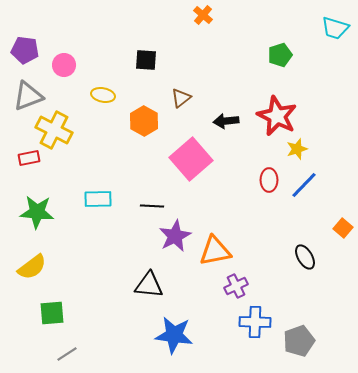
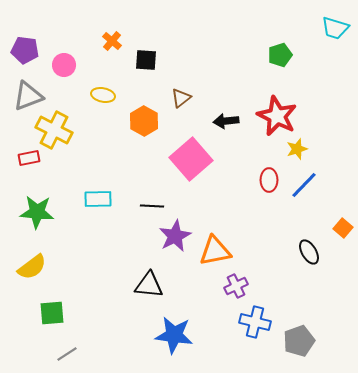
orange cross: moved 91 px left, 26 px down
black ellipse: moved 4 px right, 5 px up
blue cross: rotated 12 degrees clockwise
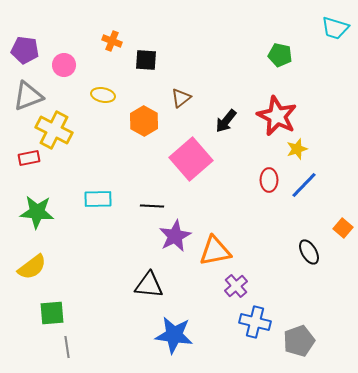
orange cross: rotated 18 degrees counterclockwise
green pentagon: rotated 30 degrees clockwise
black arrow: rotated 45 degrees counterclockwise
purple cross: rotated 15 degrees counterclockwise
gray line: moved 7 px up; rotated 65 degrees counterclockwise
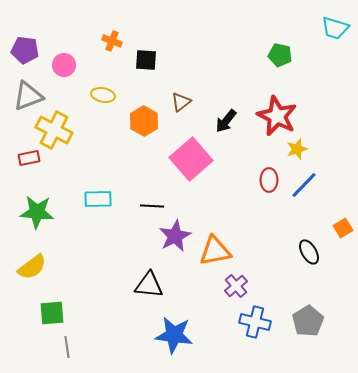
brown triangle: moved 4 px down
orange square: rotated 18 degrees clockwise
gray pentagon: moved 9 px right, 20 px up; rotated 12 degrees counterclockwise
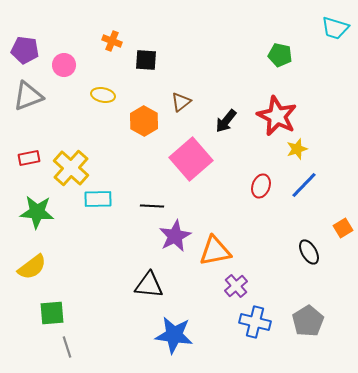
yellow cross: moved 17 px right, 38 px down; rotated 15 degrees clockwise
red ellipse: moved 8 px left, 6 px down; rotated 20 degrees clockwise
gray line: rotated 10 degrees counterclockwise
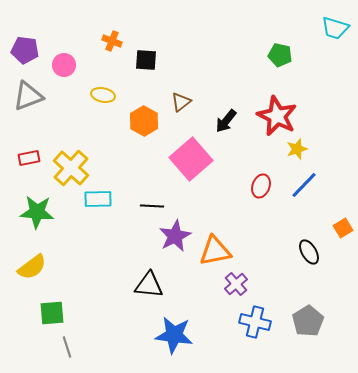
purple cross: moved 2 px up
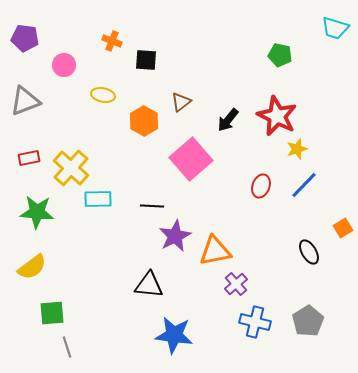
purple pentagon: moved 12 px up
gray triangle: moved 3 px left, 5 px down
black arrow: moved 2 px right, 1 px up
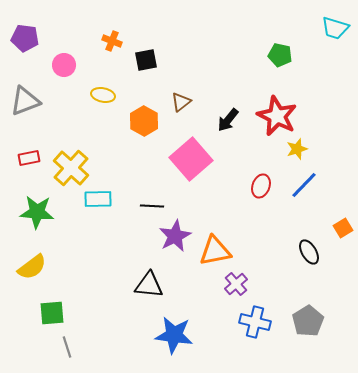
black square: rotated 15 degrees counterclockwise
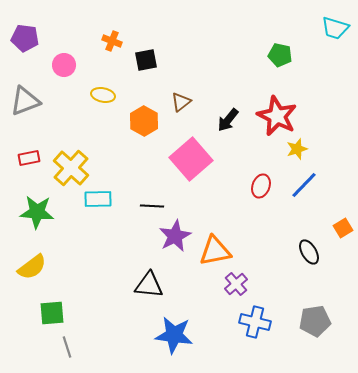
gray pentagon: moved 7 px right; rotated 24 degrees clockwise
